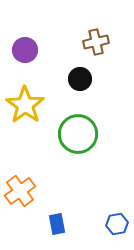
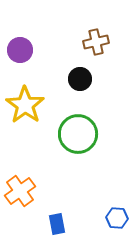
purple circle: moved 5 px left
blue hexagon: moved 6 px up; rotated 15 degrees clockwise
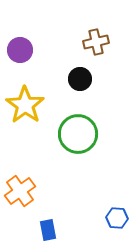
blue rectangle: moved 9 px left, 6 px down
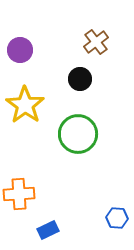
brown cross: rotated 25 degrees counterclockwise
orange cross: moved 1 px left, 3 px down; rotated 32 degrees clockwise
blue rectangle: rotated 75 degrees clockwise
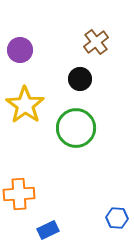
green circle: moved 2 px left, 6 px up
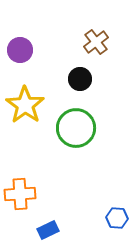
orange cross: moved 1 px right
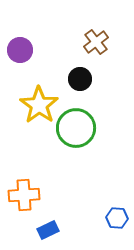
yellow star: moved 14 px right
orange cross: moved 4 px right, 1 px down
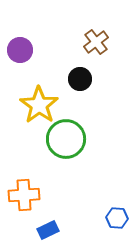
green circle: moved 10 px left, 11 px down
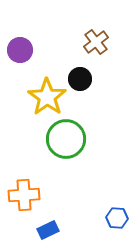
yellow star: moved 8 px right, 8 px up
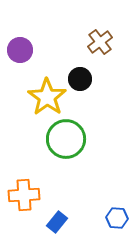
brown cross: moved 4 px right
blue rectangle: moved 9 px right, 8 px up; rotated 25 degrees counterclockwise
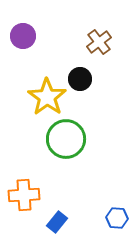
brown cross: moved 1 px left
purple circle: moved 3 px right, 14 px up
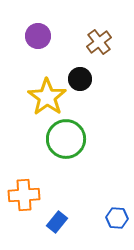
purple circle: moved 15 px right
